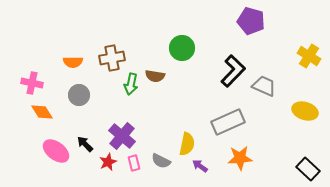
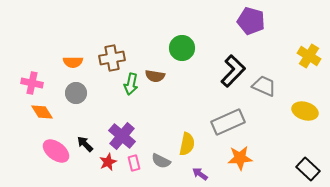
gray circle: moved 3 px left, 2 px up
purple arrow: moved 8 px down
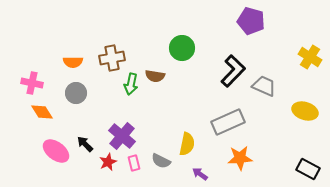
yellow cross: moved 1 px right, 1 px down
black rectangle: rotated 15 degrees counterclockwise
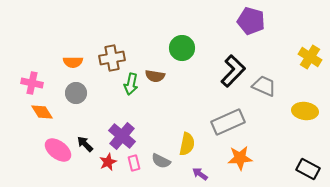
yellow ellipse: rotated 10 degrees counterclockwise
pink ellipse: moved 2 px right, 1 px up
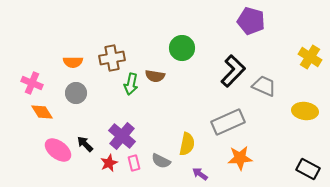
pink cross: rotated 10 degrees clockwise
red star: moved 1 px right, 1 px down
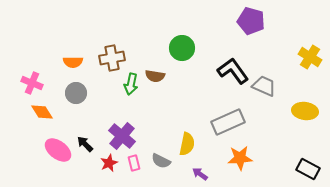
black L-shape: rotated 80 degrees counterclockwise
